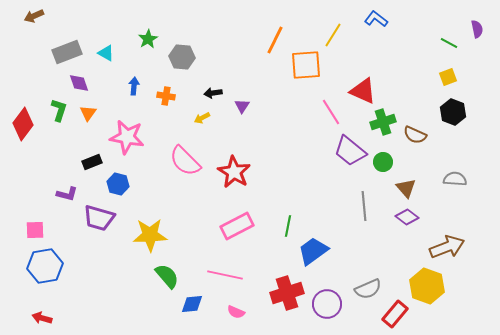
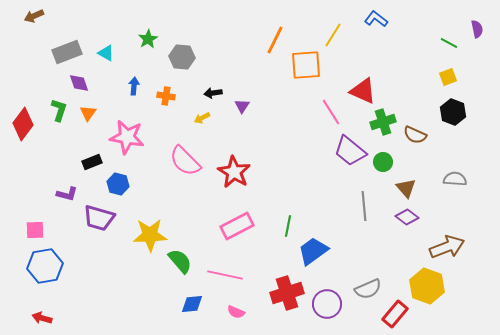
green semicircle at (167, 276): moved 13 px right, 15 px up
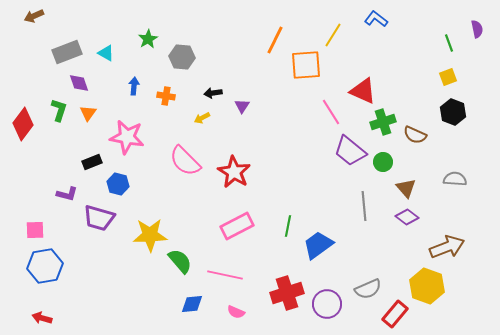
green line at (449, 43): rotated 42 degrees clockwise
blue trapezoid at (313, 251): moved 5 px right, 6 px up
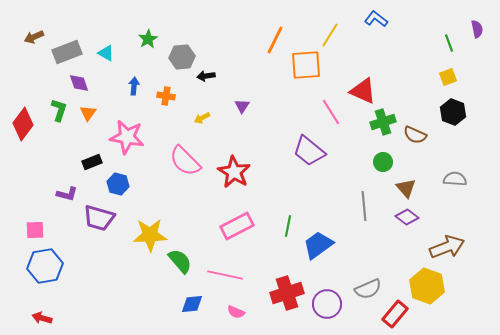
brown arrow at (34, 16): moved 21 px down
yellow line at (333, 35): moved 3 px left
gray hexagon at (182, 57): rotated 10 degrees counterclockwise
black arrow at (213, 93): moved 7 px left, 17 px up
purple trapezoid at (350, 151): moved 41 px left
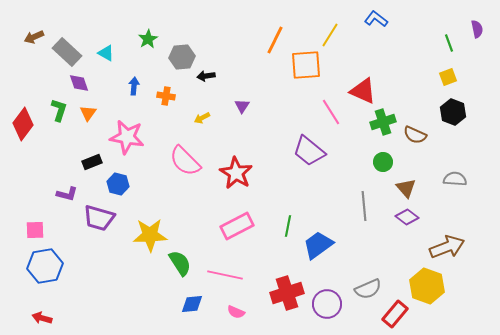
gray rectangle at (67, 52): rotated 64 degrees clockwise
red star at (234, 172): moved 2 px right, 1 px down
green semicircle at (180, 261): moved 2 px down; rotated 8 degrees clockwise
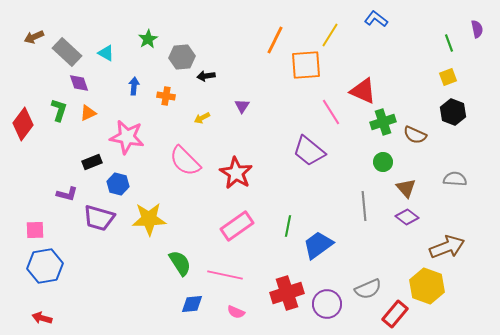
orange triangle at (88, 113): rotated 30 degrees clockwise
pink rectangle at (237, 226): rotated 8 degrees counterclockwise
yellow star at (150, 235): moved 1 px left, 16 px up
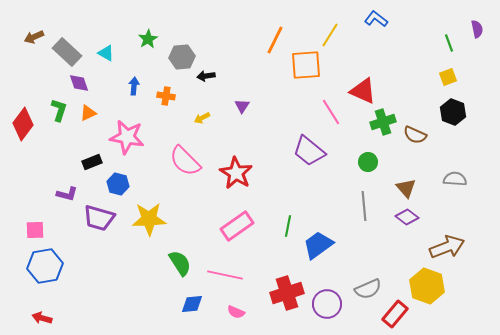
green circle at (383, 162): moved 15 px left
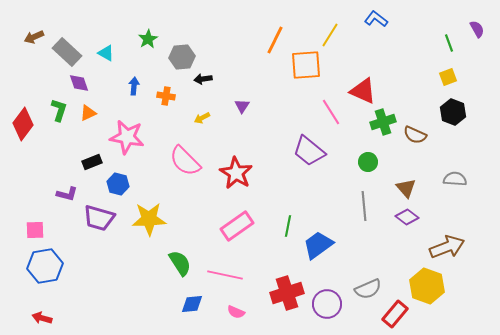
purple semicircle at (477, 29): rotated 18 degrees counterclockwise
black arrow at (206, 76): moved 3 px left, 3 px down
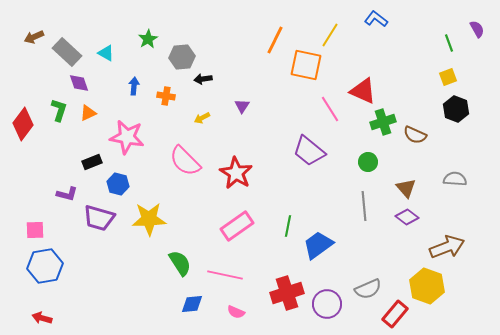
orange square at (306, 65): rotated 16 degrees clockwise
pink line at (331, 112): moved 1 px left, 3 px up
black hexagon at (453, 112): moved 3 px right, 3 px up
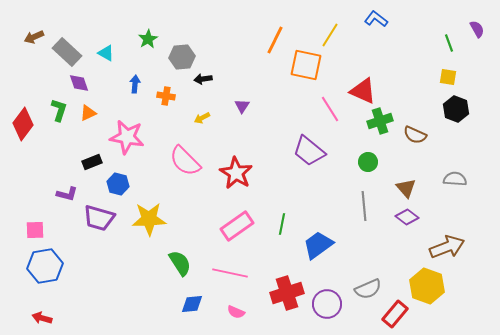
yellow square at (448, 77): rotated 30 degrees clockwise
blue arrow at (134, 86): moved 1 px right, 2 px up
green cross at (383, 122): moved 3 px left, 1 px up
green line at (288, 226): moved 6 px left, 2 px up
pink line at (225, 275): moved 5 px right, 2 px up
